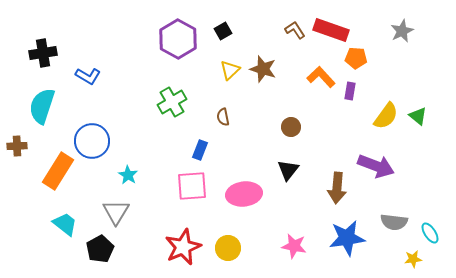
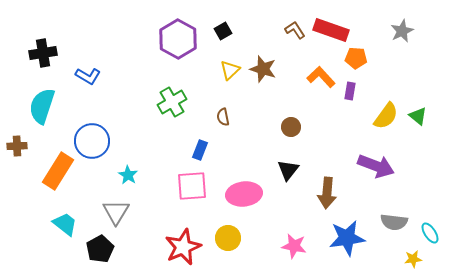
brown arrow: moved 10 px left, 5 px down
yellow circle: moved 10 px up
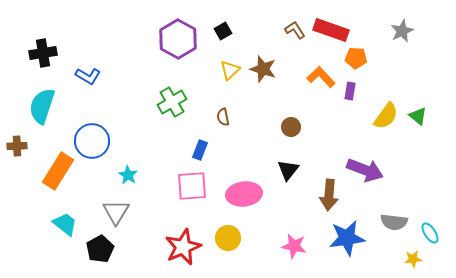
purple arrow: moved 11 px left, 4 px down
brown arrow: moved 2 px right, 2 px down
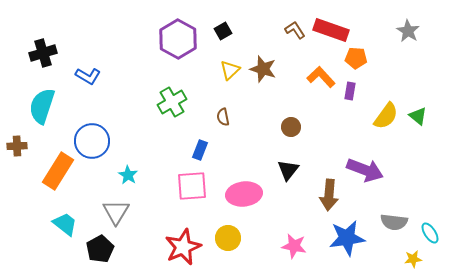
gray star: moved 6 px right; rotated 15 degrees counterclockwise
black cross: rotated 8 degrees counterclockwise
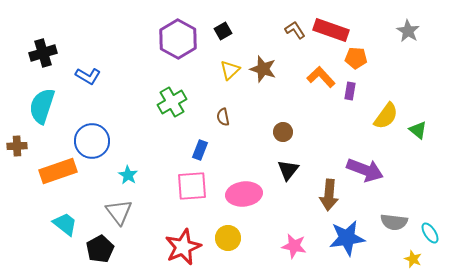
green triangle: moved 14 px down
brown circle: moved 8 px left, 5 px down
orange rectangle: rotated 39 degrees clockwise
gray triangle: moved 3 px right; rotated 8 degrees counterclockwise
yellow star: rotated 30 degrees clockwise
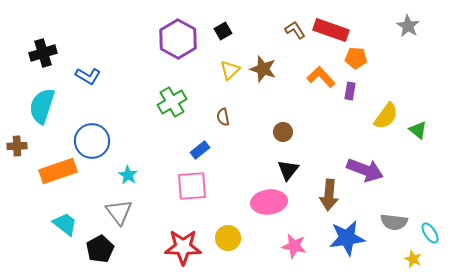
gray star: moved 5 px up
blue rectangle: rotated 30 degrees clockwise
pink ellipse: moved 25 px right, 8 px down
red star: rotated 24 degrees clockwise
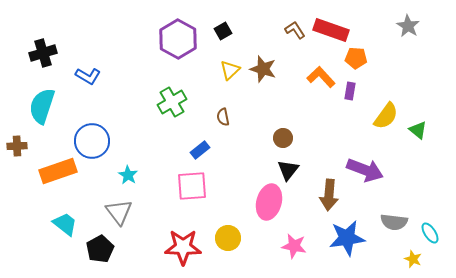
brown circle: moved 6 px down
pink ellipse: rotated 68 degrees counterclockwise
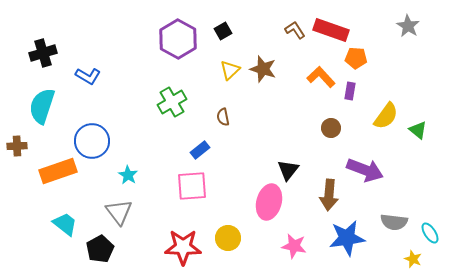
brown circle: moved 48 px right, 10 px up
